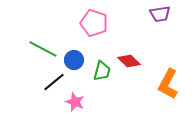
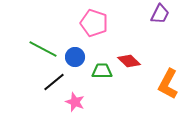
purple trapezoid: rotated 55 degrees counterclockwise
blue circle: moved 1 px right, 3 px up
green trapezoid: rotated 105 degrees counterclockwise
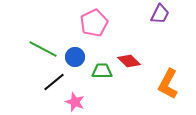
pink pentagon: rotated 28 degrees clockwise
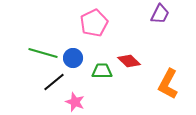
green line: moved 4 px down; rotated 12 degrees counterclockwise
blue circle: moved 2 px left, 1 px down
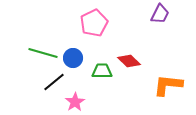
orange L-shape: moved 1 px down; rotated 68 degrees clockwise
pink star: rotated 18 degrees clockwise
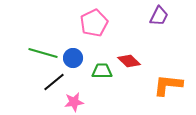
purple trapezoid: moved 1 px left, 2 px down
pink star: moved 1 px left; rotated 24 degrees clockwise
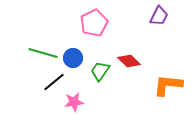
green trapezoid: moved 2 px left; rotated 55 degrees counterclockwise
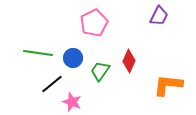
green line: moved 5 px left; rotated 8 degrees counterclockwise
red diamond: rotated 70 degrees clockwise
black line: moved 2 px left, 2 px down
pink star: moved 2 px left; rotated 30 degrees clockwise
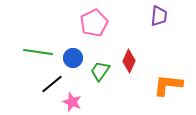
purple trapezoid: rotated 20 degrees counterclockwise
green line: moved 1 px up
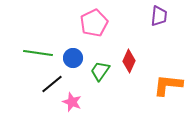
green line: moved 1 px down
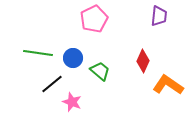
pink pentagon: moved 4 px up
red diamond: moved 14 px right
green trapezoid: rotated 95 degrees clockwise
orange L-shape: rotated 28 degrees clockwise
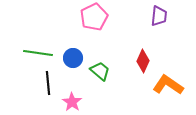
pink pentagon: moved 2 px up
black line: moved 4 px left, 1 px up; rotated 55 degrees counterclockwise
pink star: rotated 12 degrees clockwise
